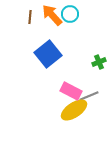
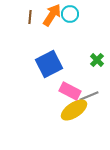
orange arrow: rotated 75 degrees clockwise
blue square: moved 1 px right, 10 px down; rotated 12 degrees clockwise
green cross: moved 2 px left, 2 px up; rotated 24 degrees counterclockwise
pink rectangle: moved 1 px left
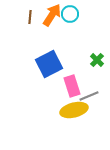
pink rectangle: moved 2 px right, 5 px up; rotated 45 degrees clockwise
yellow ellipse: rotated 20 degrees clockwise
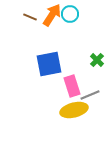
brown line: rotated 72 degrees counterclockwise
blue square: rotated 16 degrees clockwise
gray line: moved 1 px right, 1 px up
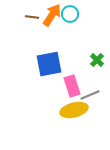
brown line: moved 2 px right; rotated 16 degrees counterclockwise
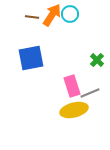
blue square: moved 18 px left, 6 px up
gray line: moved 2 px up
